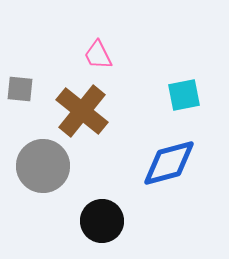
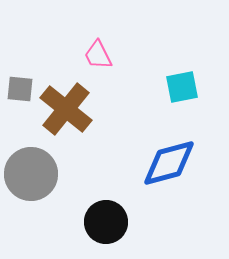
cyan square: moved 2 px left, 8 px up
brown cross: moved 16 px left, 2 px up
gray circle: moved 12 px left, 8 px down
black circle: moved 4 px right, 1 px down
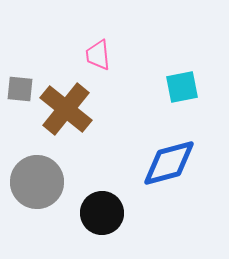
pink trapezoid: rotated 20 degrees clockwise
gray circle: moved 6 px right, 8 px down
black circle: moved 4 px left, 9 px up
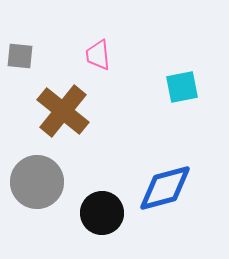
gray square: moved 33 px up
brown cross: moved 3 px left, 2 px down
blue diamond: moved 4 px left, 25 px down
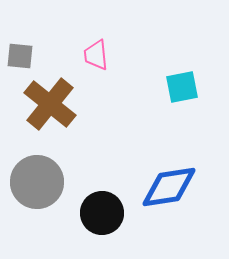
pink trapezoid: moved 2 px left
brown cross: moved 13 px left, 7 px up
blue diamond: moved 4 px right, 1 px up; rotated 6 degrees clockwise
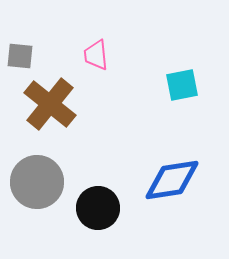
cyan square: moved 2 px up
blue diamond: moved 3 px right, 7 px up
black circle: moved 4 px left, 5 px up
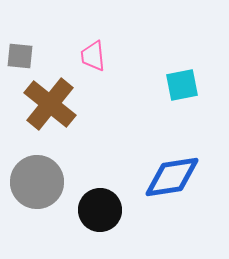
pink trapezoid: moved 3 px left, 1 px down
blue diamond: moved 3 px up
black circle: moved 2 px right, 2 px down
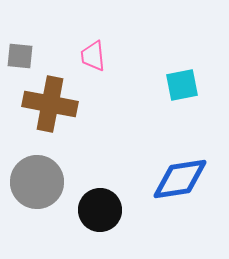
brown cross: rotated 28 degrees counterclockwise
blue diamond: moved 8 px right, 2 px down
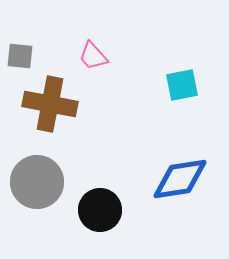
pink trapezoid: rotated 36 degrees counterclockwise
